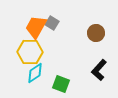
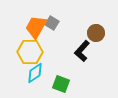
black L-shape: moved 17 px left, 19 px up
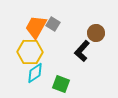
gray square: moved 1 px right, 1 px down
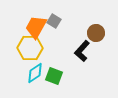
gray square: moved 1 px right, 3 px up
yellow hexagon: moved 4 px up
green square: moved 7 px left, 8 px up
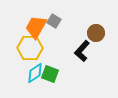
green square: moved 4 px left, 2 px up
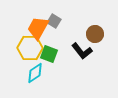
orange trapezoid: moved 2 px right, 1 px down
brown circle: moved 1 px left, 1 px down
black L-shape: rotated 80 degrees counterclockwise
green square: moved 1 px left, 20 px up
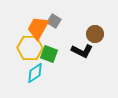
black L-shape: rotated 25 degrees counterclockwise
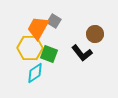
black L-shape: moved 2 px down; rotated 25 degrees clockwise
